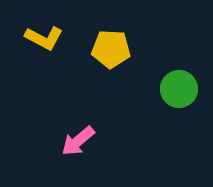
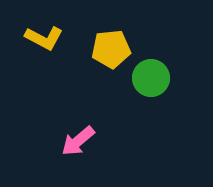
yellow pentagon: rotated 9 degrees counterclockwise
green circle: moved 28 px left, 11 px up
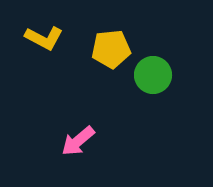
green circle: moved 2 px right, 3 px up
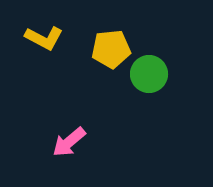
green circle: moved 4 px left, 1 px up
pink arrow: moved 9 px left, 1 px down
